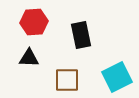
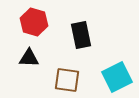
red hexagon: rotated 20 degrees clockwise
brown square: rotated 8 degrees clockwise
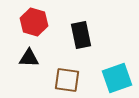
cyan square: moved 1 px down; rotated 8 degrees clockwise
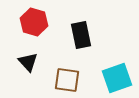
black triangle: moved 1 px left, 4 px down; rotated 45 degrees clockwise
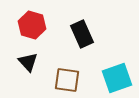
red hexagon: moved 2 px left, 3 px down
black rectangle: moved 1 px right, 1 px up; rotated 12 degrees counterclockwise
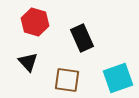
red hexagon: moved 3 px right, 3 px up
black rectangle: moved 4 px down
cyan square: moved 1 px right
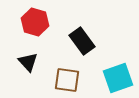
black rectangle: moved 3 px down; rotated 12 degrees counterclockwise
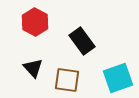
red hexagon: rotated 12 degrees clockwise
black triangle: moved 5 px right, 6 px down
